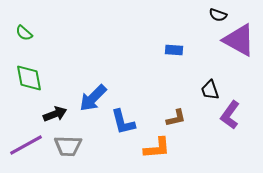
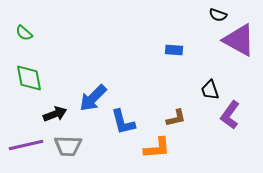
purple line: rotated 16 degrees clockwise
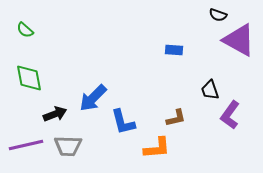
green semicircle: moved 1 px right, 3 px up
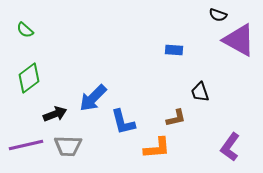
green diamond: rotated 64 degrees clockwise
black trapezoid: moved 10 px left, 2 px down
purple L-shape: moved 32 px down
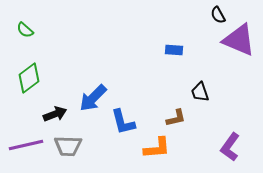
black semicircle: rotated 42 degrees clockwise
purple triangle: rotated 6 degrees counterclockwise
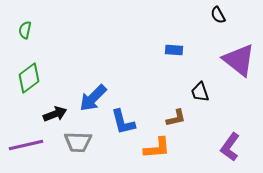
green semicircle: rotated 60 degrees clockwise
purple triangle: moved 20 px down; rotated 15 degrees clockwise
gray trapezoid: moved 10 px right, 4 px up
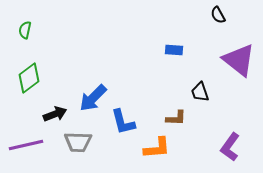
brown L-shape: rotated 15 degrees clockwise
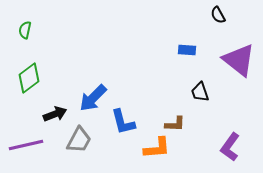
blue rectangle: moved 13 px right
brown L-shape: moved 1 px left, 6 px down
gray trapezoid: moved 1 px right, 2 px up; rotated 64 degrees counterclockwise
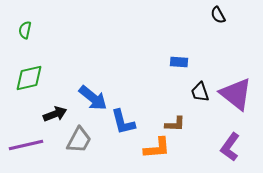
blue rectangle: moved 8 px left, 12 px down
purple triangle: moved 3 px left, 34 px down
green diamond: rotated 24 degrees clockwise
blue arrow: rotated 96 degrees counterclockwise
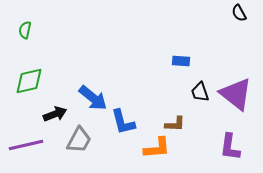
black semicircle: moved 21 px right, 2 px up
blue rectangle: moved 2 px right, 1 px up
green diamond: moved 3 px down
purple L-shape: rotated 28 degrees counterclockwise
